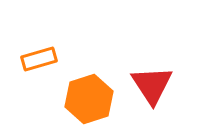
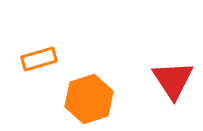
red triangle: moved 21 px right, 5 px up
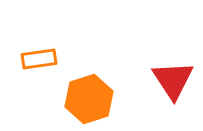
orange rectangle: rotated 8 degrees clockwise
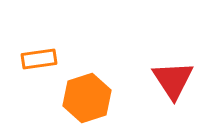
orange hexagon: moved 2 px left, 1 px up
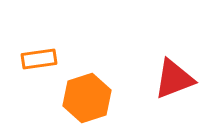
red triangle: moved 1 px right, 1 px up; rotated 42 degrees clockwise
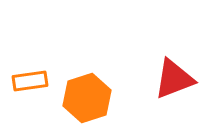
orange rectangle: moved 9 px left, 22 px down
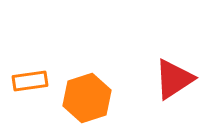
red triangle: rotated 12 degrees counterclockwise
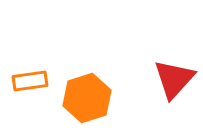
red triangle: rotated 15 degrees counterclockwise
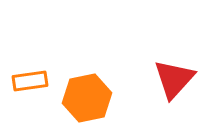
orange hexagon: rotated 6 degrees clockwise
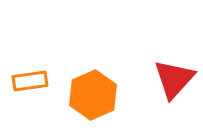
orange hexagon: moved 6 px right, 3 px up; rotated 12 degrees counterclockwise
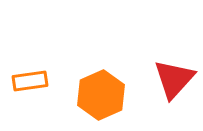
orange hexagon: moved 8 px right
